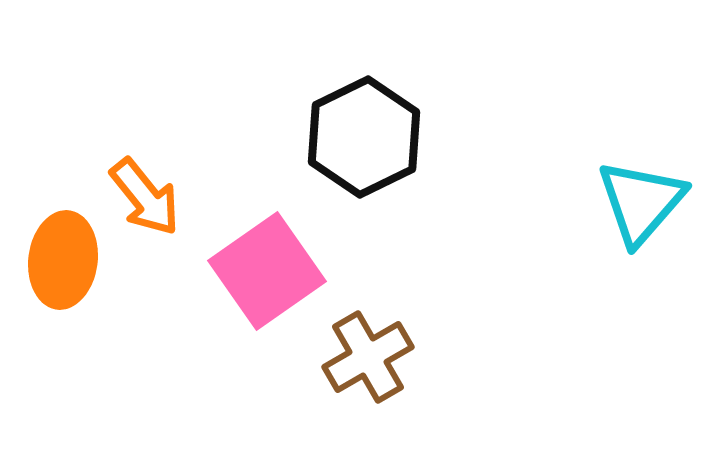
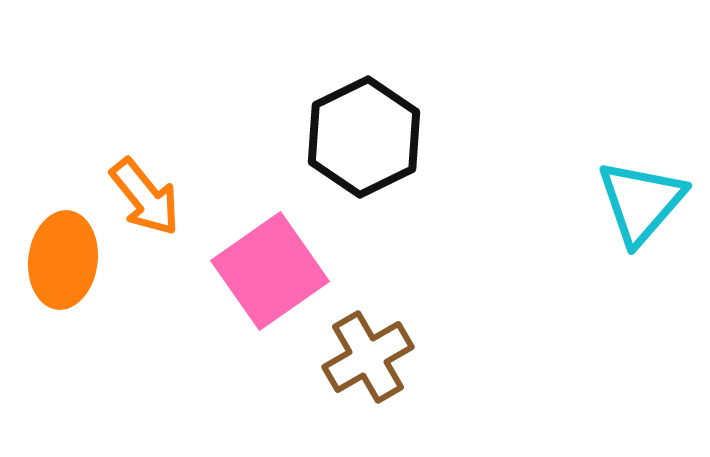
pink square: moved 3 px right
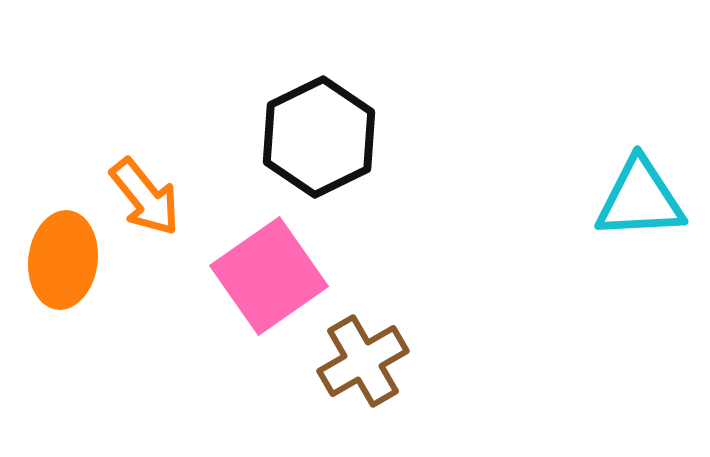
black hexagon: moved 45 px left
cyan triangle: moved 1 px left, 3 px up; rotated 46 degrees clockwise
pink square: moved 1 px left, 5 px down
brown cross: moved 5 px left, 4 px down
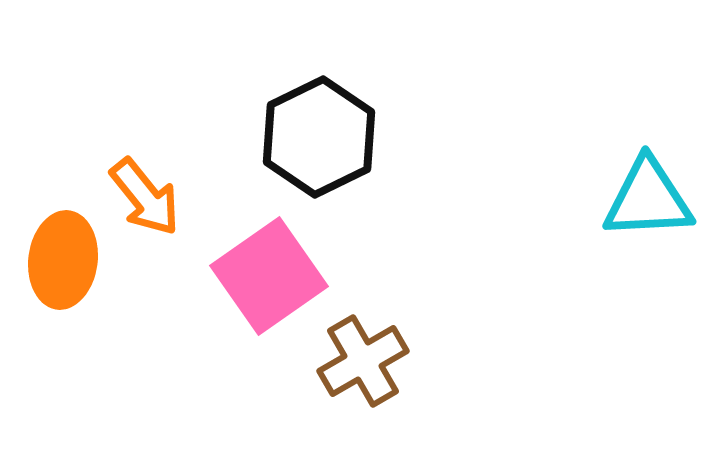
cyan triangle: moved 8 px right
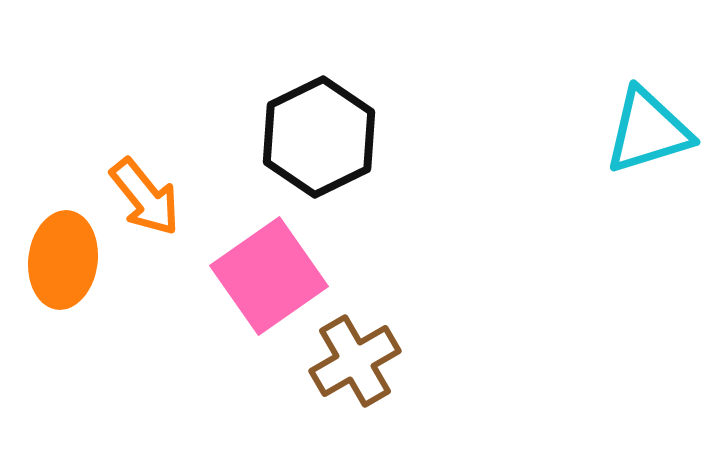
cyan triangle: moved 68 px up; rotated 14 degrees counterclockwise
brown cross: moved 8 px left
